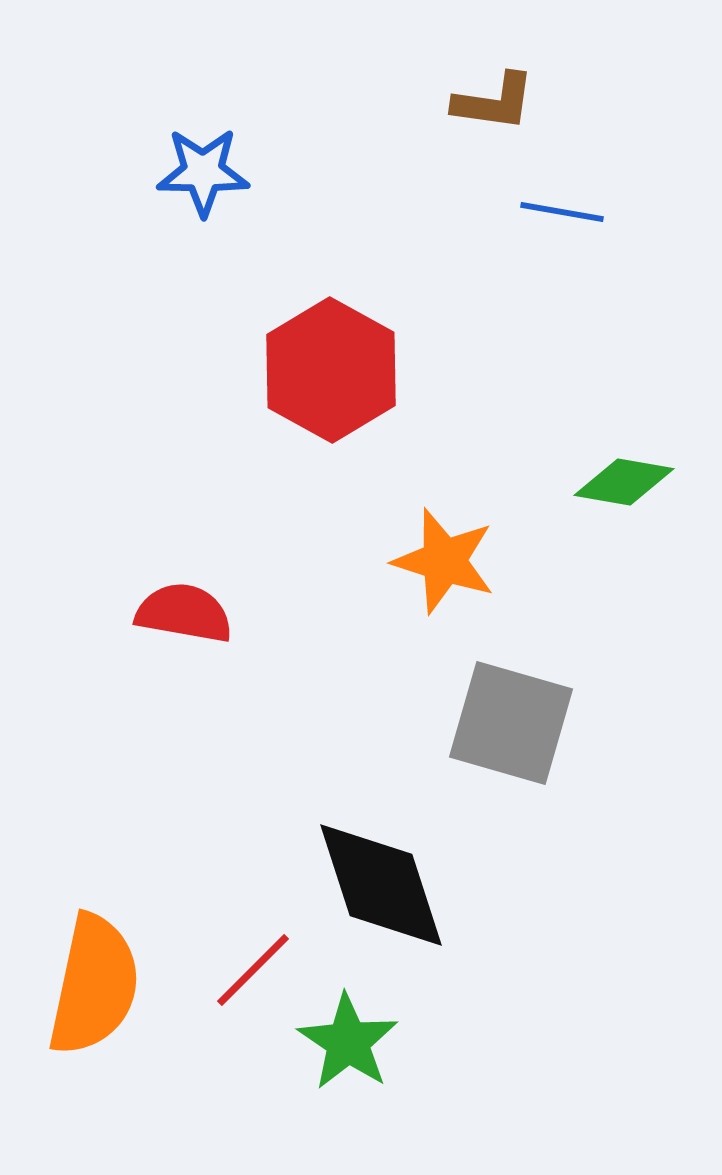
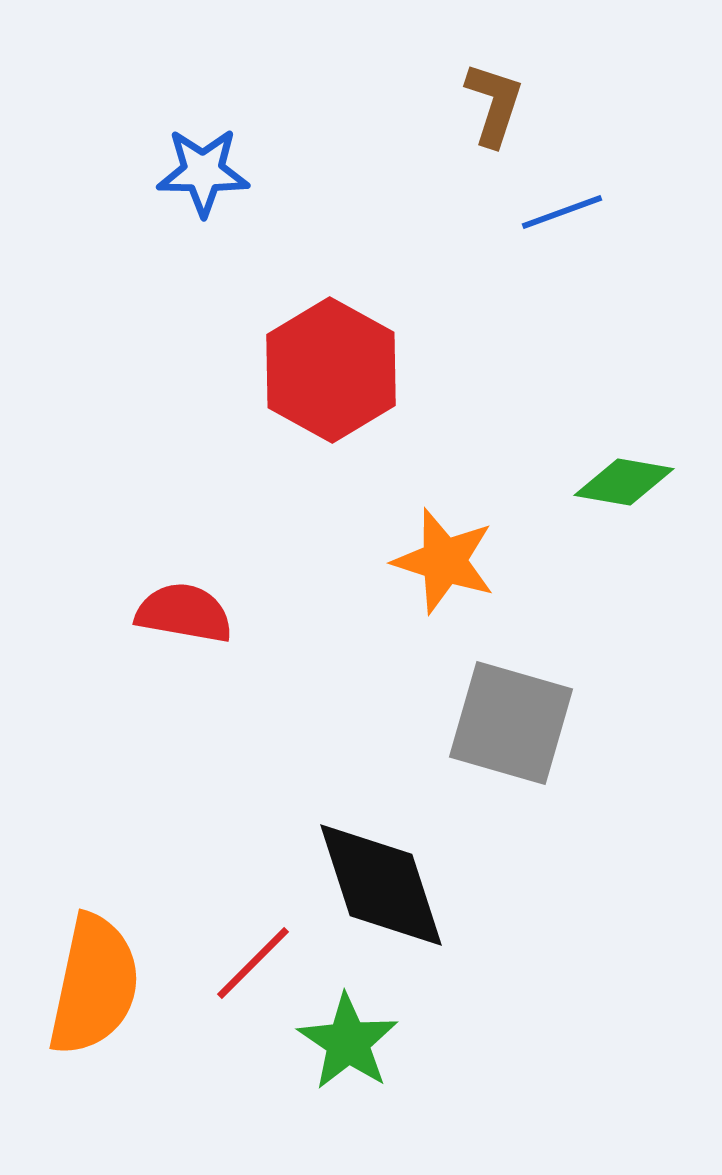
brown L-shape: moved 2 px down; rotated 80 degrees counterclockwise
blue line: rotated 30 degrees counterclockwise
red line: moved 7 px up
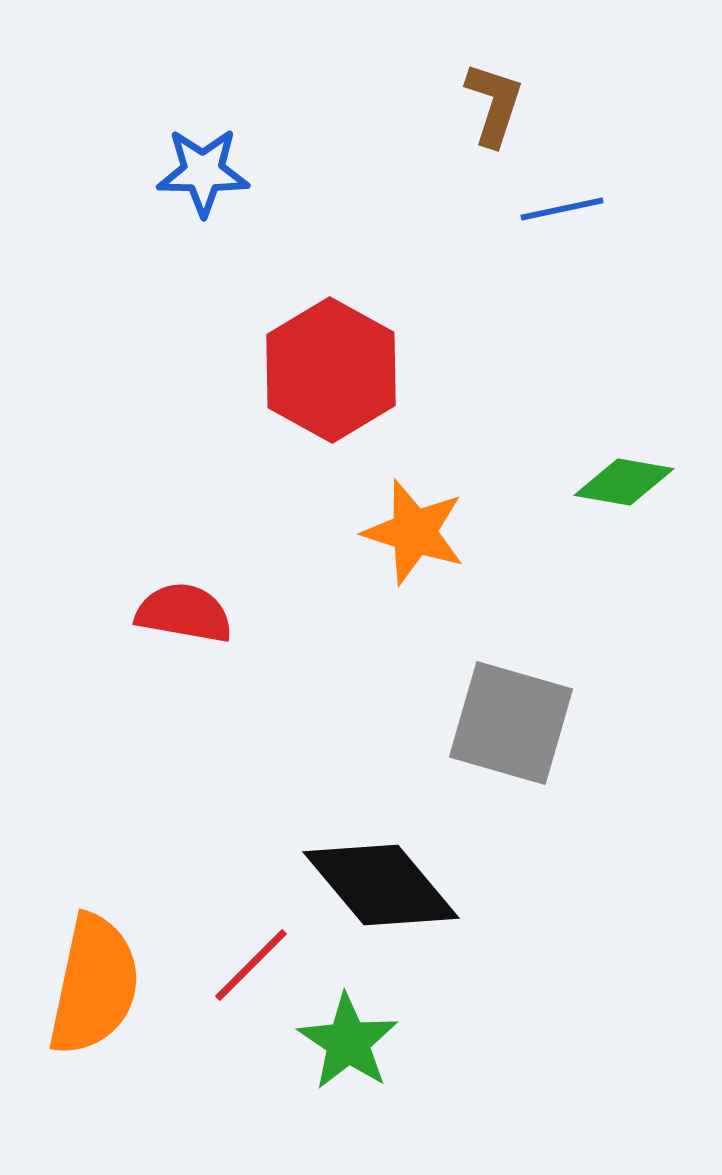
blue line: moved 3 px up; rotated 8 degrees clockwise
orange star: moved 30 px left, 29 px up
black diamond: rotated 22 degrees counterclockwise
red line: moved 2 px left, 2 px down
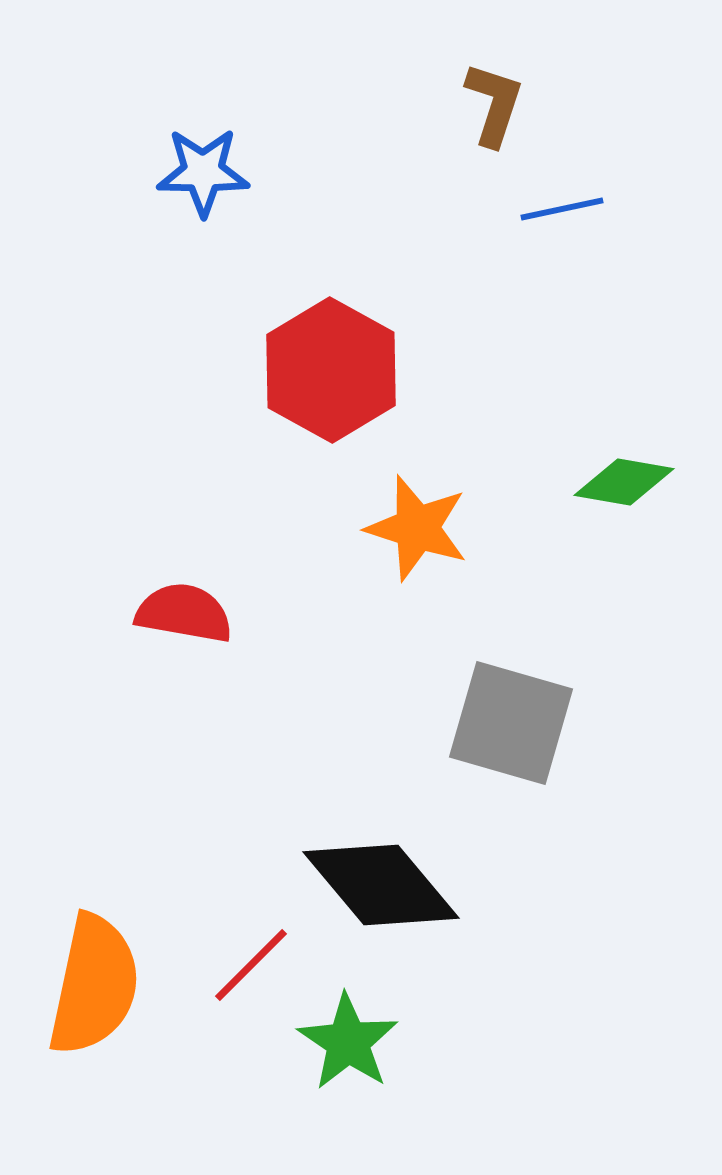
orange star: moved 3 px right, 4 px up
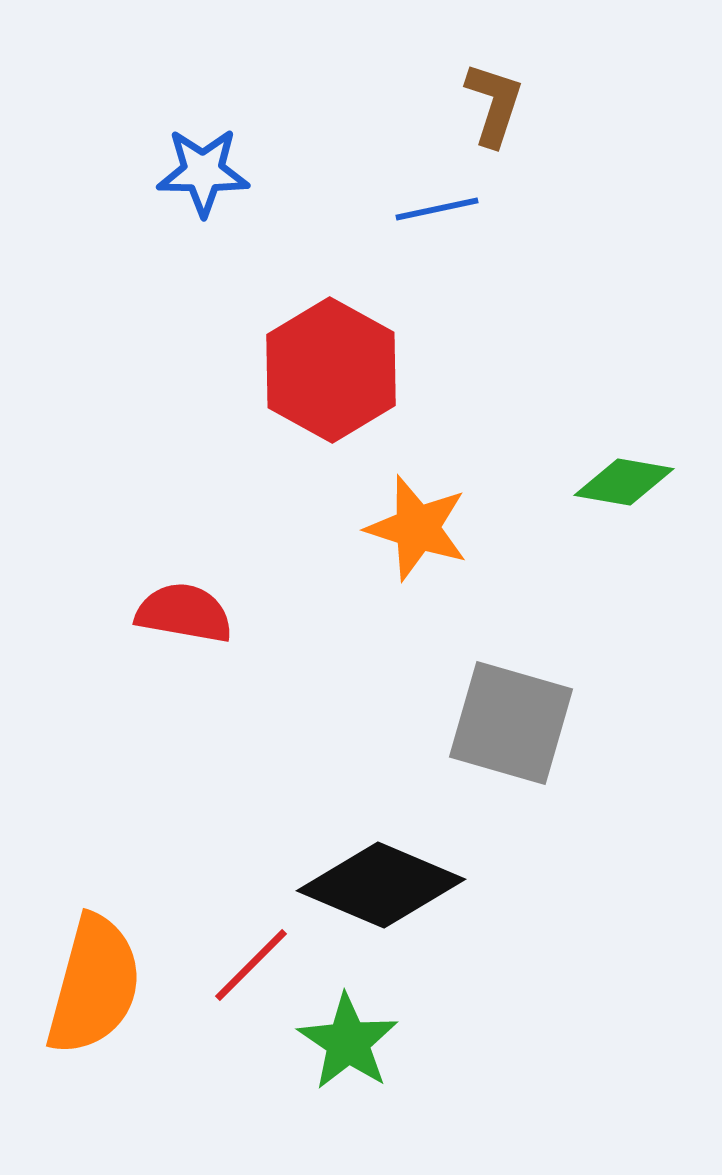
blue line: moved 125 px left
black diamond: rotated 27 degrees counterclockwise
orange semicircle: rotated 3 degrees clockwise
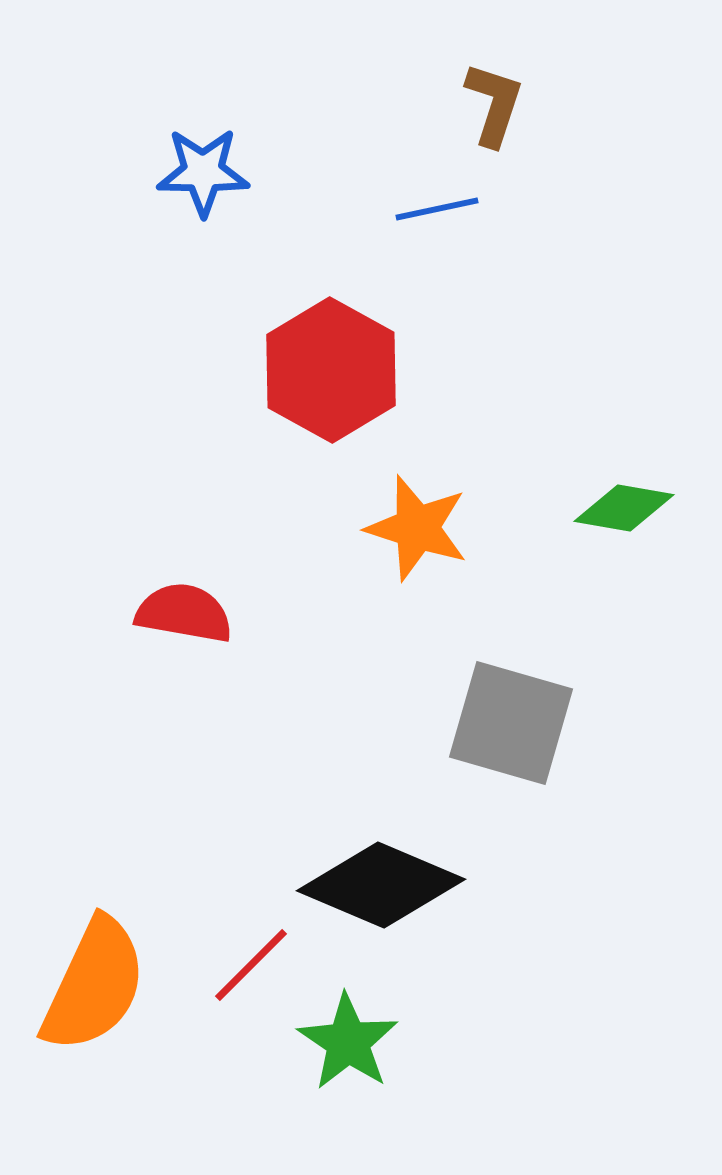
green diamond: moved 26 px down
orange semicircle: rotated 10 degrees clockwise
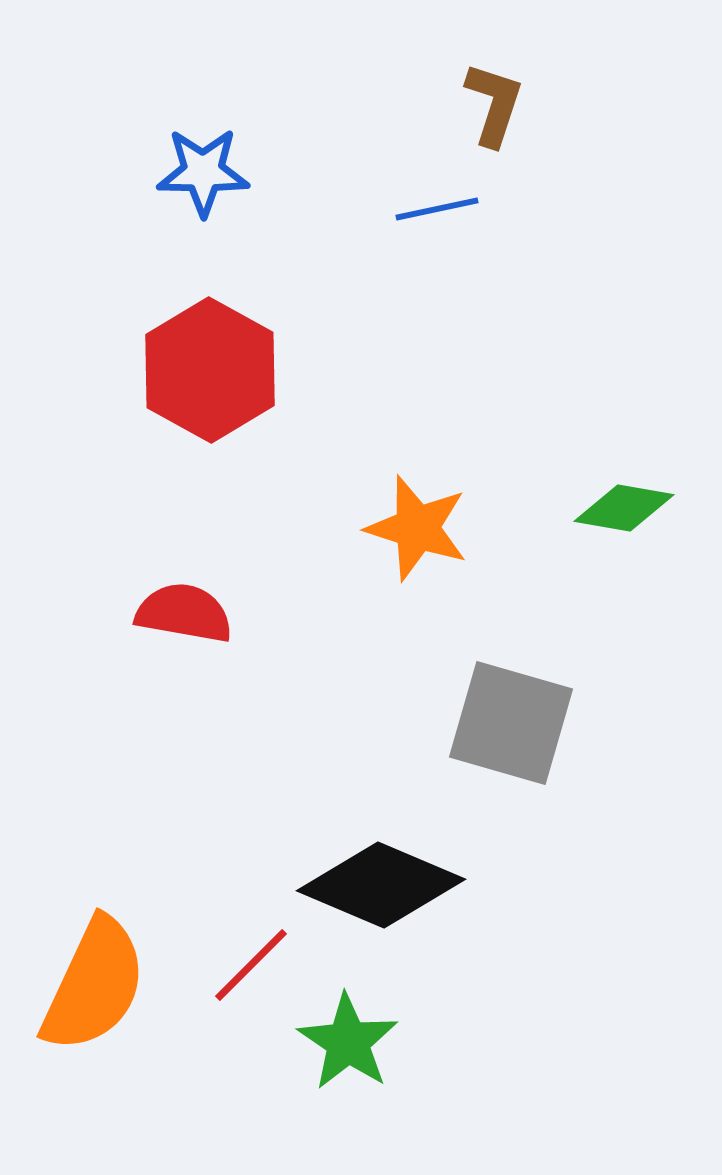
red hexagon: moved 121 px left
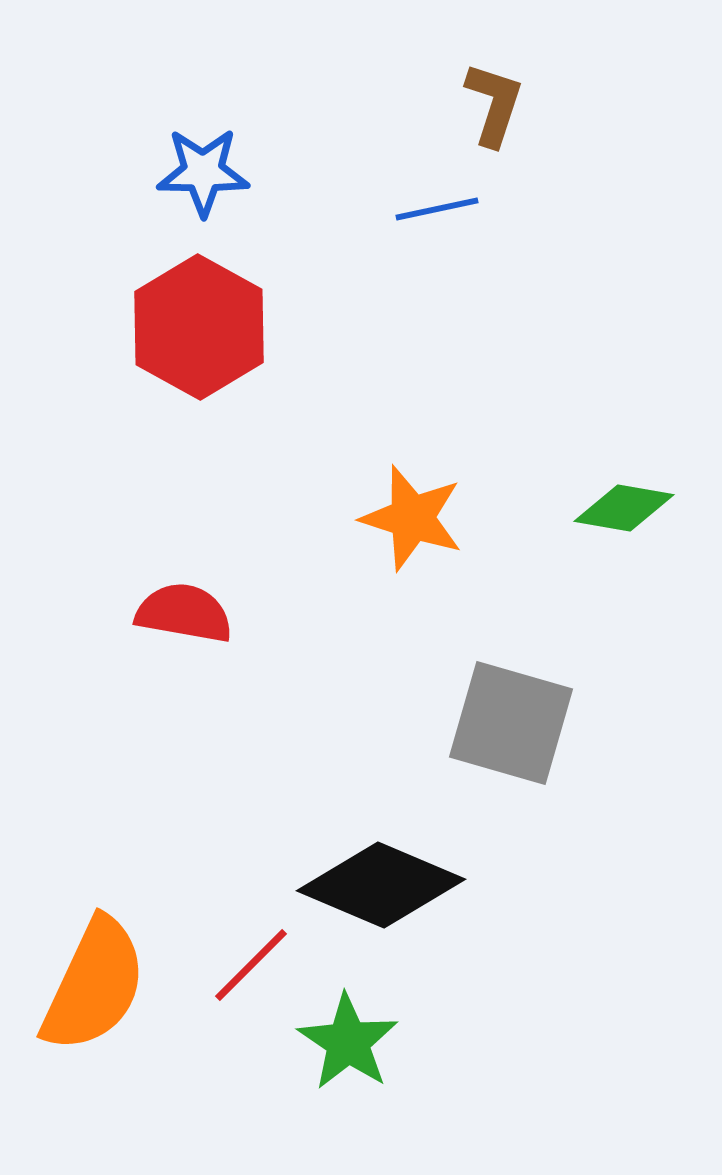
red hexagon: moved 11 px left, 43 px up
orange star: moved 5 px left, 10 px up
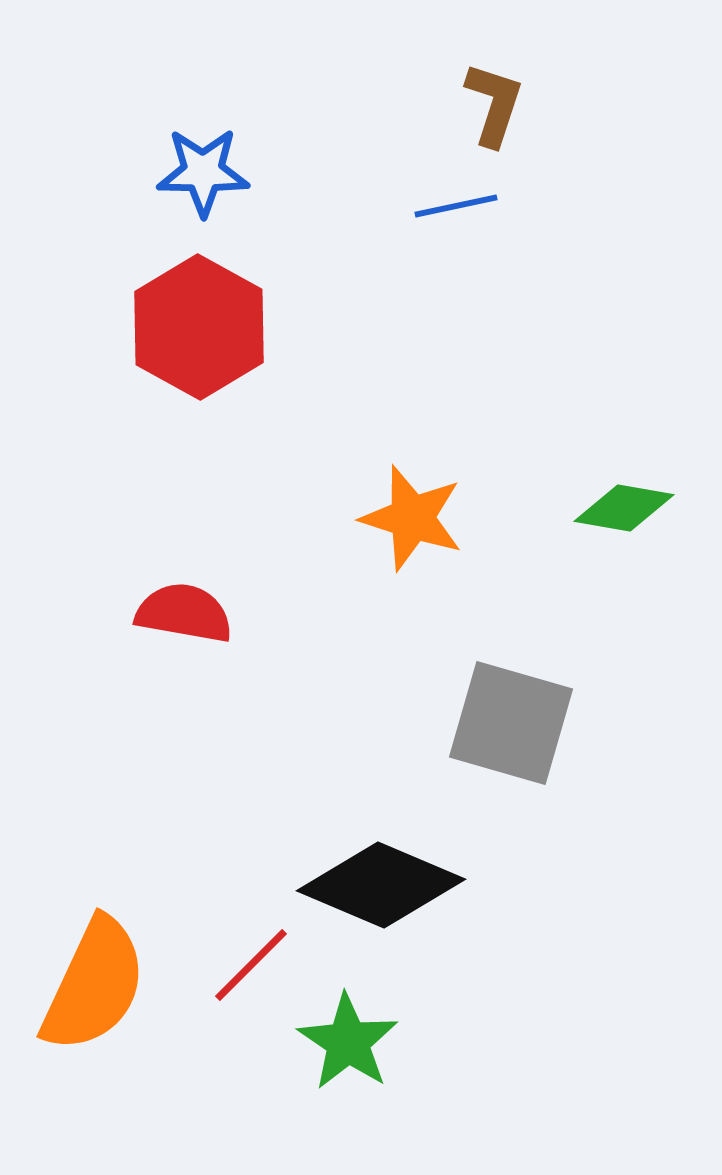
blue line: moved 19 px right, 3 px up
